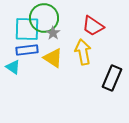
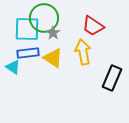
blue rectangle: moved 1 px right, 3 px down
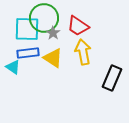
red trapezoid: moved 15 px left
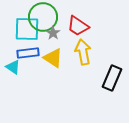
green circle: moved 1 px left, 1 px up
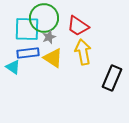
green circle: moved 1 px right, 1 px down
gray star: moved 4 px left, 4 px down; rotated 16 degrees clockwise
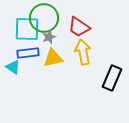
red trapezoid: moved 1 px right, 1 px down
yellow triangle: rotated 45 degrees counterclockwise
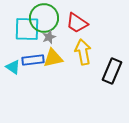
red trapezoid: moved 2 px left, 4 px up
blue rectangle: moved 5 px right, 7 px down
black rectangle: moved 7 px up
